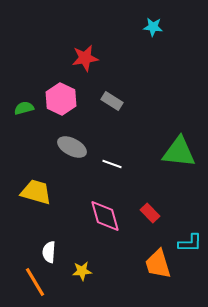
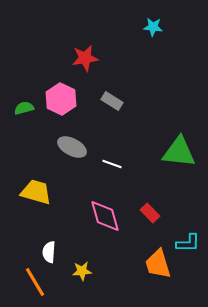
cyan L-shape: moved 2 px left
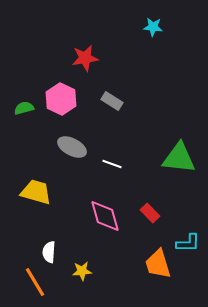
green triangle: moved 6 px down
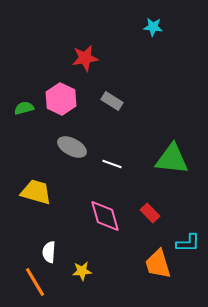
green triangle: moved 7 px left, 1 px down
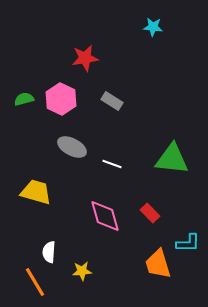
green semicircle: moved 9 px up
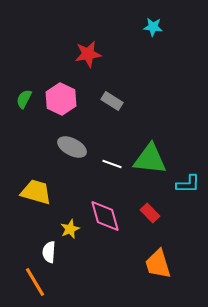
red star: moved 3 px right, 4 px up
green semicircle: rotated 48 degrees counterclockwise
green triangle: moved 22 px left
cyan L-shape: moved 59 px up
yellow star: moved 12 px left, 42 px up; rotated 18 degrees counterclockwise
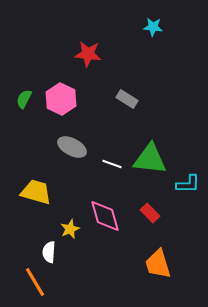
red star: rotated 16 degrees clockwise
gray rectangle: moved 15 px right, 2 px up
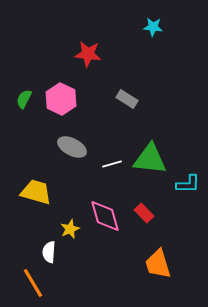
white line: rotated 36 degrees counterclockwise
red rectangle: moved 6 px left
orange line: moved 2 px left, 1 px down
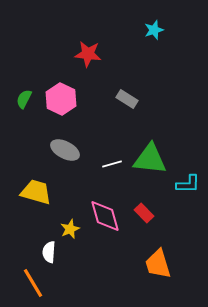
cyan star: moved 1 px right, 3 px down; rotated 24 degrees counterclockwise
gray ellipse: moved 7 px left, 3 px down
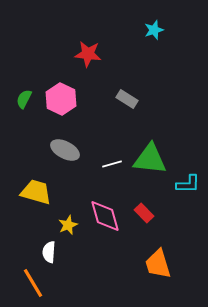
yellow star: moved 2 px left, 4 px up
